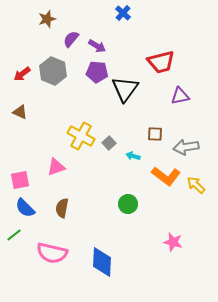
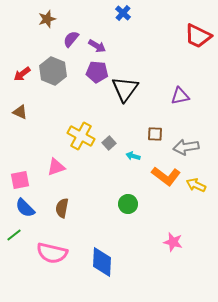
red trapezoid: moved 37 px right, 26 px up; rotated 40 degrees clockwise
yellow arrow: rotated 18 degrees counterclockwise
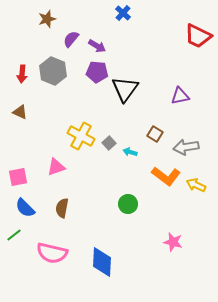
red arrow: rotated 48 degrees counterclockwise
brown square: rotated 28 degrees clockwise
cyan arrow: moved 3 px left, 4 px up
pink square: moved 2 px left, 3 px up
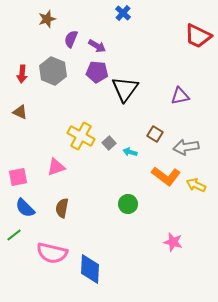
purple semicircle: rotated 18 degrees counterclockwise
blue diamond: moved 12 px left, 7 px down
